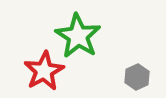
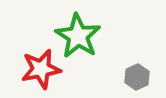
red star: moved 3 px left, 2 px up; rotated 18 degrees clockwise
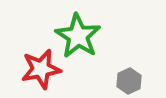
gray hexagon: moved 8 px left, 4 px down
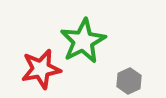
green star: moved 5 px right, 5 px down; rotated 12 degrees clockwise
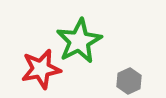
green star: moved 4 px left
